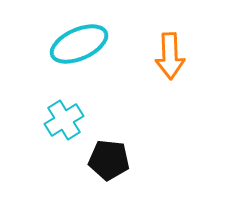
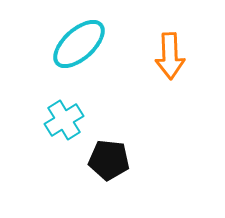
cyan ellipse: rotated 18 degrees counterclockwise
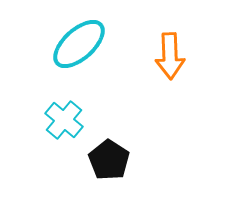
cyan cross: rotated 18 degrees counterclockwise
black pentagon: rotated 27 degrees clockwise
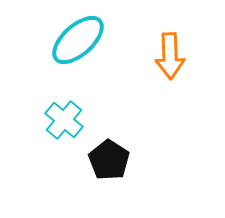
cyan ellipse: moved 1 px left, 4 px up
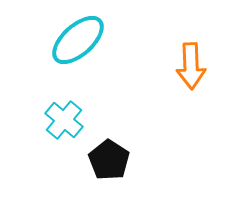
orange arrow: moved 21 px right, 10 px down
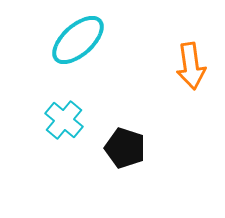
orange arrow: rotated 6 degrees counterclockwise
black pentagon: moved 16 px right, 12 px up; rotated 15 degrees counterclockwise
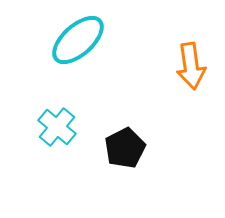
cyan cross: moved 7 px left, 7 px down
black pentagon: rotated 27 degrees clockwise
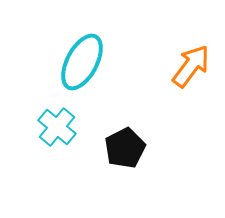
cyan ellipse: moved 4 px right, 22 px down; rotated 20 degrees counterclockwise
orange arrow: rotated 135 degrees counterclockwise
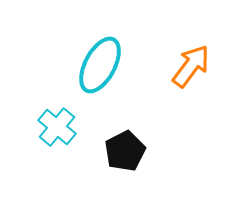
cyan ellipse: moved 18 px right, 3 px down
black pentagon: moved 3 px down
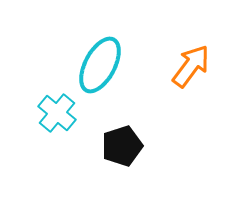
cyan cross: moved 14 px up
black pentagon: moved 3 px left, 5 px up; rotated 9 degrees clockwise
